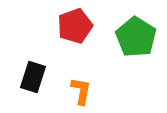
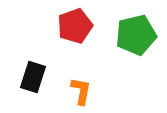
green pentagon: moved 2 px up; rotated 27 degrees clockwise
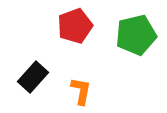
black rectangle: rotated 24 degrees clockwise
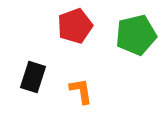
black rectangle: rotated 24 degrees counterclockwise
orange L-shape: rotated 20 degrees counterclockwise
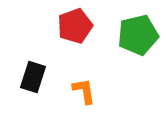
green pentagon: moved 2 px right
orange L-shape: moved 3 px right
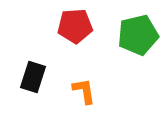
red pentagon: rotated 16 degrees clockwise
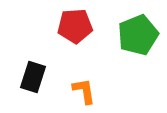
green pentagon: rotated 9 degrees counterclockwise
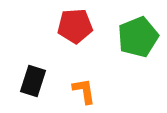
green pentagon: moved 2 px down
black rectangle: moved 4 px down
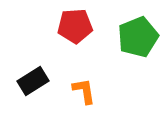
black rectangle: rotated 40 degrees clockwise
